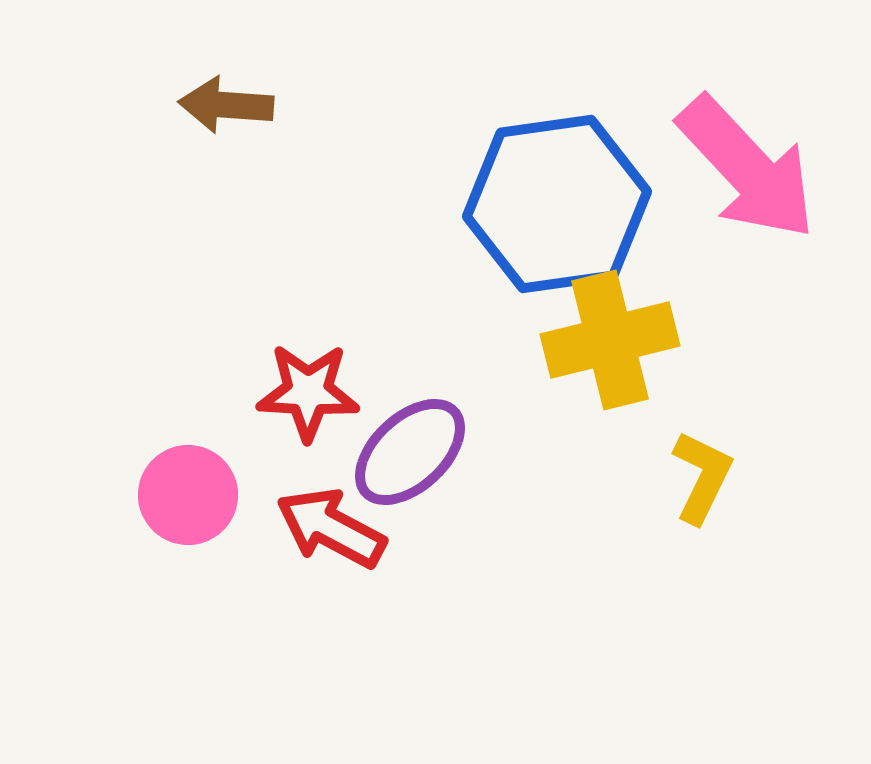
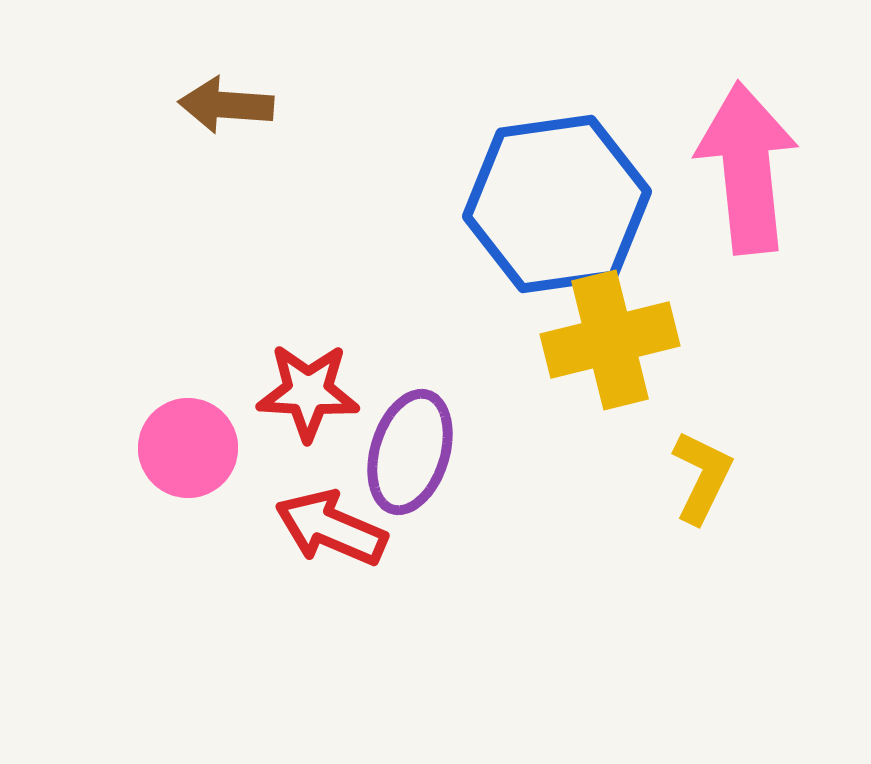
pink arrow: rotated 143 degrees counterclockwise
purple ellipse: rotated 30 degrees counterclockwise
pink circle: moved 47 px up
red arrow: rotated 5 degrees counterclockwise
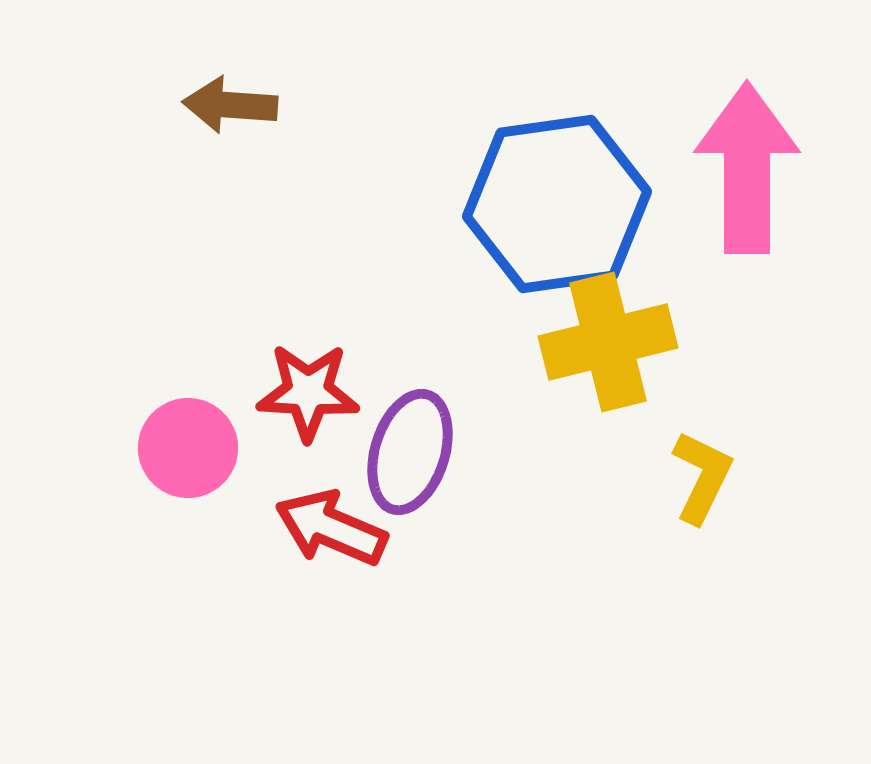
brown arrow: moved 4 px right
pink arrow: rotated 6 degrees clockwise
yellow cross: moved 2 px left, 2 px down
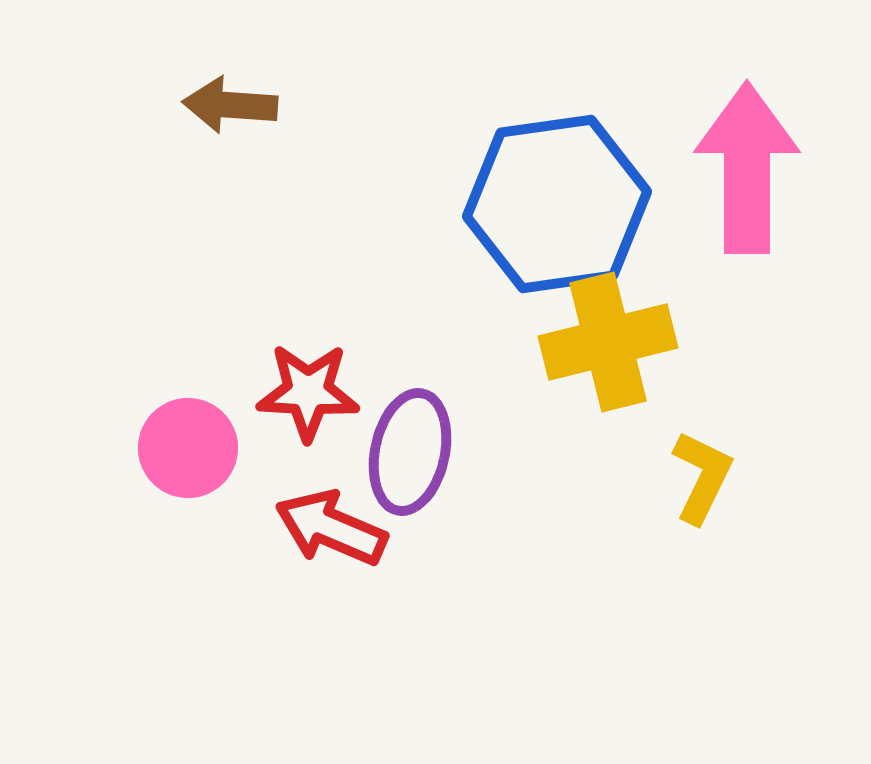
purple ellipse: rotated 5 degrees counterclockwise
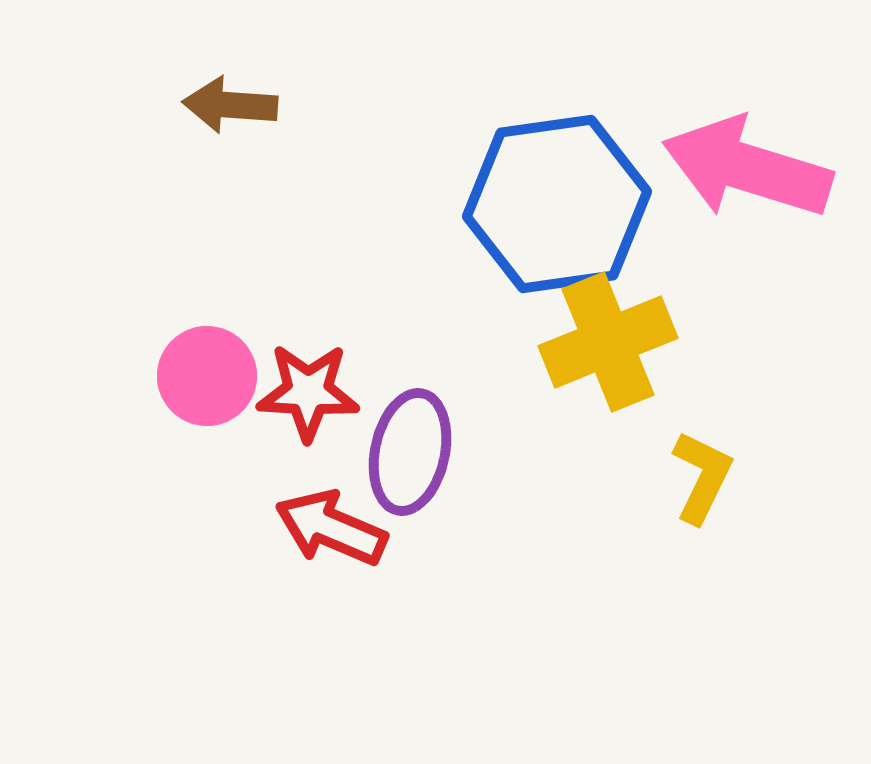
pink arrow: rotated 73 degrees counterclockwise
yellow cross: rotated 8 degrees counterclockwise
pink circle: moved 19 px right, 72 px up
